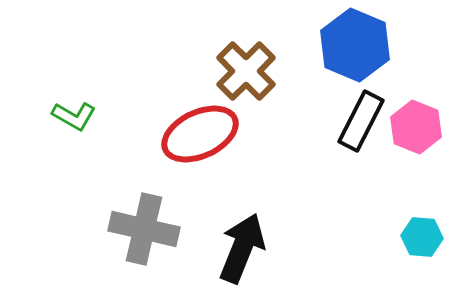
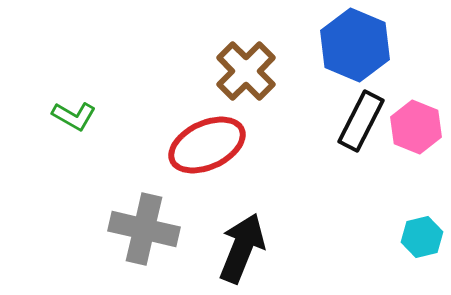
red ellipse: moved 7 px right, 11 px down
cyan hexagon: rotated 18 degrees counterclockwise
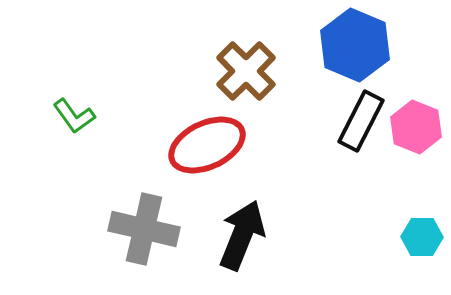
green L-shape: rotated 24 degrees clockwise
cyan hexagon: rotated 15 degrees clockwise
black arrow: moved 13 px up
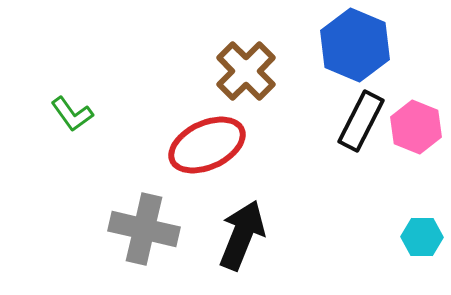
green L-shape: moved 2 px left, 2 px up
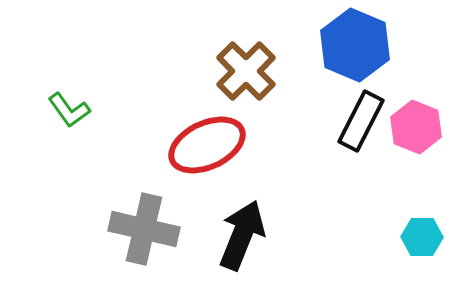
green L-shape: moved 3 px left, 4 px up
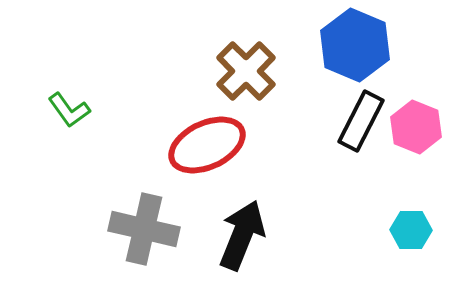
cyan hexagon: moved 11 px left, 7 px up
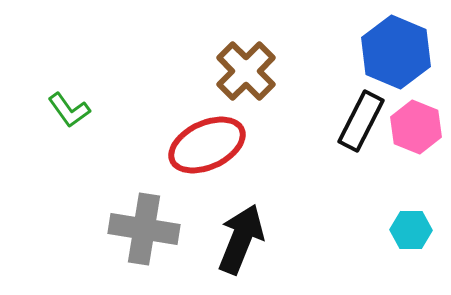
blue hexagon: moved 41 px right, 7 px down
gray cross: rotated 4 degrees counterclockwise
black arrow: moved 1 px left, 4 px down
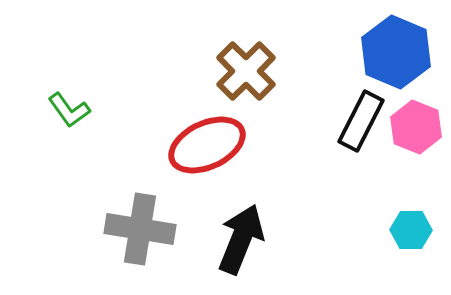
gray cross: moved 4 px left
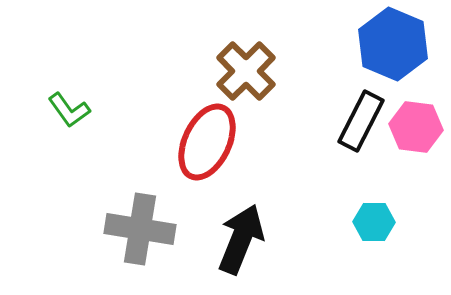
blue hexagon: moved 3 px left, 8 px up
pink hexagon: rotated 15 degrees counterclockwise
red ellipse: moved 3 px up; rotated 40 degrees counterclockwise
cyan hexagon: moved 37 px left, 8 px up
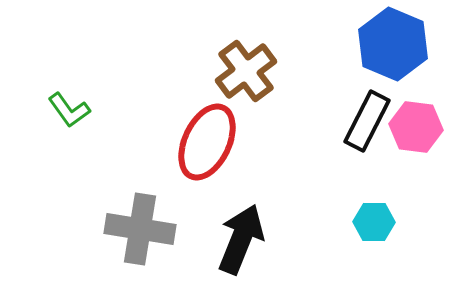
brown cross: rotated 8 degrees clockwise
black rectangle: moved 6 px right
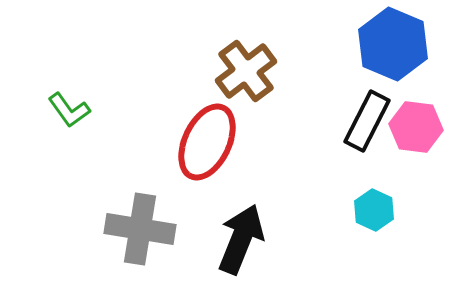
cyan hexagon: moved 12 px up; rotated 24 degrees clockwise
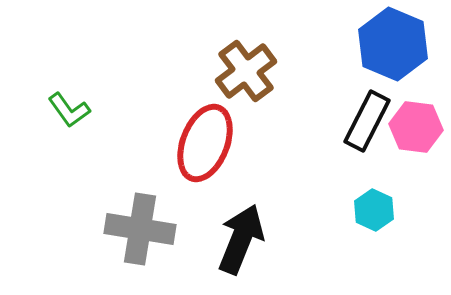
red ellipse: moved 2 px left, 1 px down; rotated 4 degrees counterclockwise
